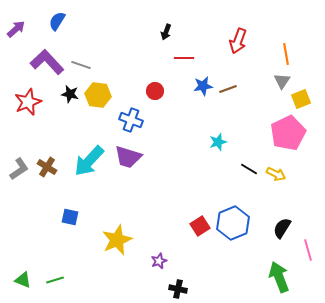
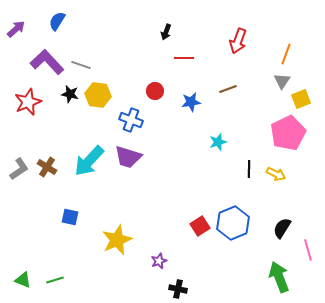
orange line: rotated 30 degrees clockwise
blue star: moved 12 px left, 16 px down
black line: rotated 60 degrees clockwise
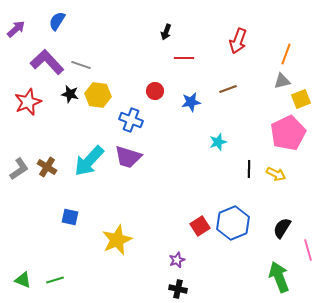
gray triangle: rotated 42 degrees clockwise
purple star: moved 18 px right, 1 px up
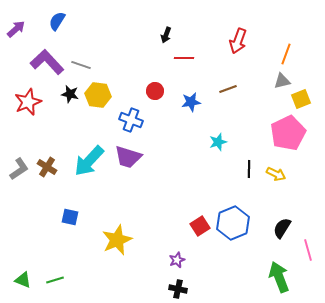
black arrow: moved 3 px down
